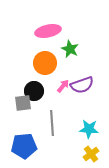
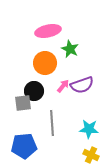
yellow cross: moved 1 px down; rotated 28 degrees counterclockwise
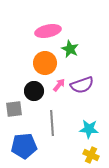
pink arrow: moved 4 px left, 1 px up
gray square: moved 9 px left, 6 px down
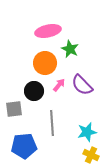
purple semicircle: rotated 65 degrees clockwise
cyan star: moved 2 px left, 3 px down; rotated 18 degrees counterclockwise
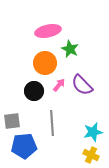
gray square: moved 2 px left, 12 px down
cyan star: moved 6 px right
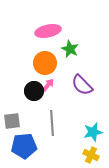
pink arrow: moved 11 px left
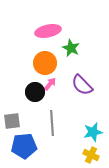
green star: moved 1 px right, 1 px up
pink arrow: moved 2 px right, 1 px up
black circle: moved 1 px right, 1 px down
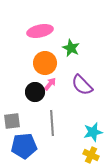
pink ellipse: moved 8 px left
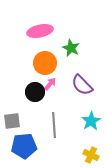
gray line: moved 2 px right, 2 px down
cyan star: moved 2 px left, 11 px up; rotated 18 degrees counterclockwise
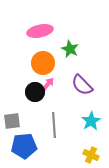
green star: moved 1 px left, 1 px down
orange circle: moved 2 px left
pink arrow: moved 2 px left
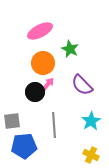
pink ellipse: rotated 15 degrees counterclockwise
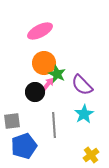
green star: moved 13 px left, 25 px down
orange circle: moved 1 px right
cyan star: moved 7 px left, 7 px up
blue pentagon: rotated 15 degrees counterclockwise
yellow cross: rotated 28 degrees clockwise
